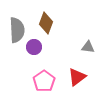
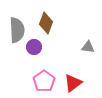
red triangle: moved 4 px left, 6 px down
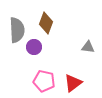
pink pentagon: rotated 25 degrees counterclockwise
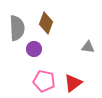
gray semicircle: moved 2 px up
purple circle: moved 2 px down
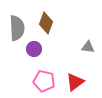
red triangle: moved 2 px right, 1 px up
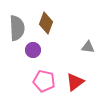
purple circle: moved 1 px left, 1 px down
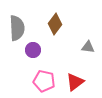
brown diamond: moved 9 px right, 1 px down; rotated 15 degrees clockwise
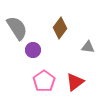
brown diamond: moved 5 px right, 4 px down
gray semicircle: rotated 30 degrees counterclockwise
pink pentagon: rotated 25 degrees clockwise
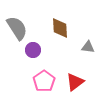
brown diamond: rotated 40 degrees counterclockwise
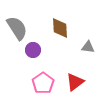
pink pentagon: moved 1 px left, 2 px down
